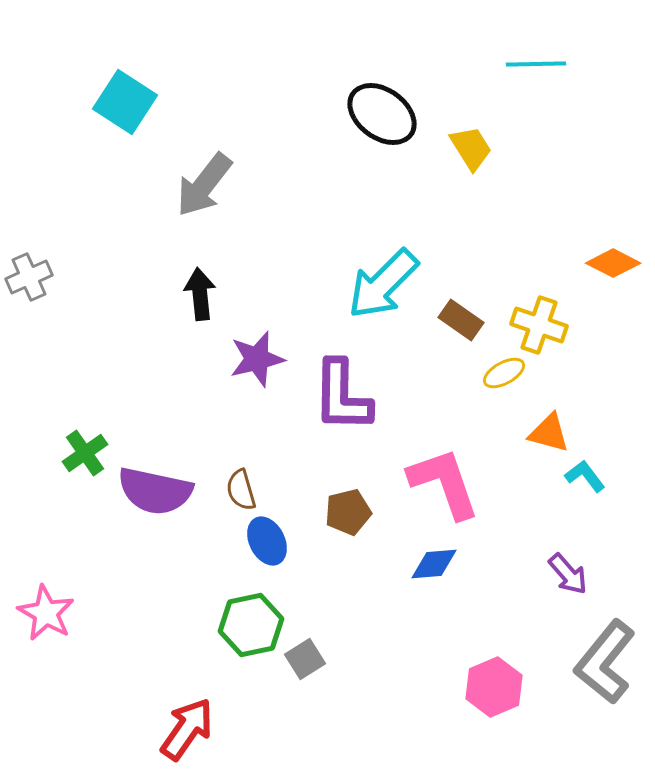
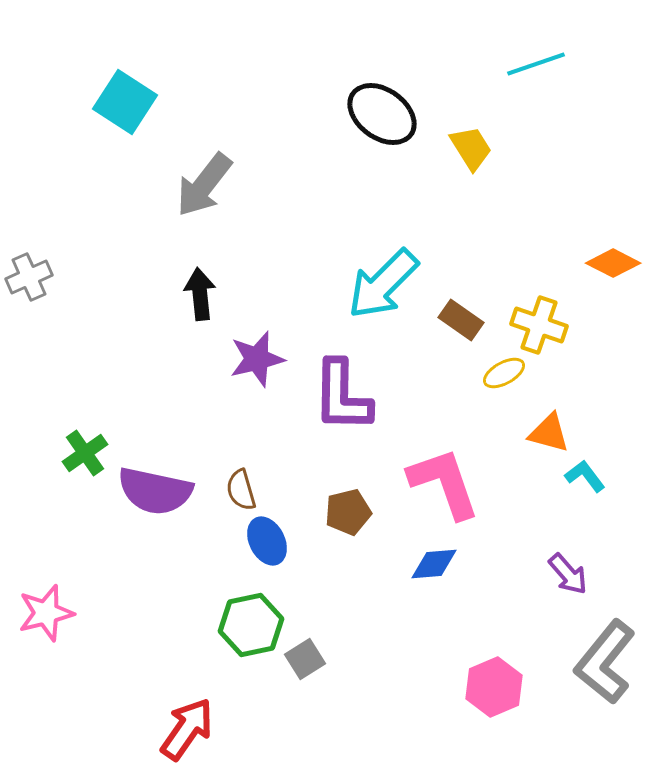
cyan line: rotated 18 degrees counterclockwise
pink star: rotated 28 degrees clockwise
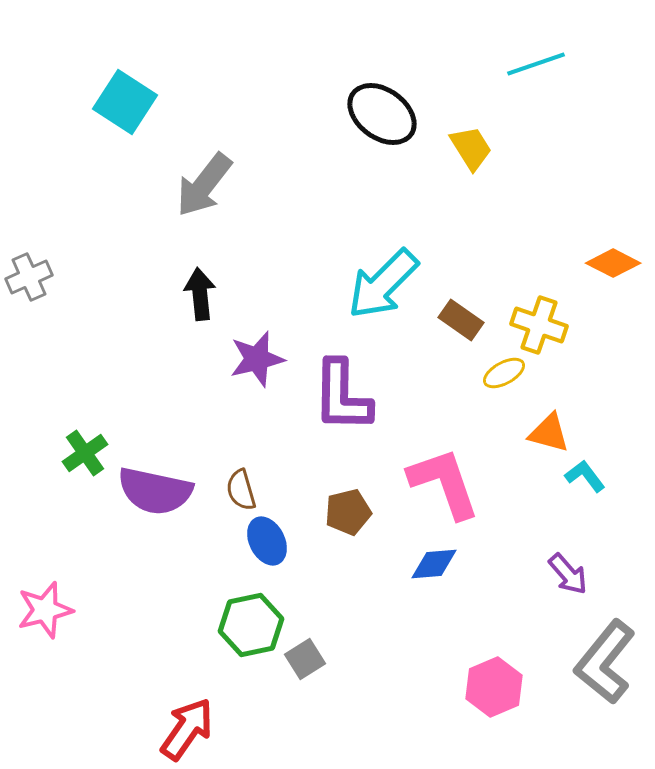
pink star: moved 1 px left, 3 px up
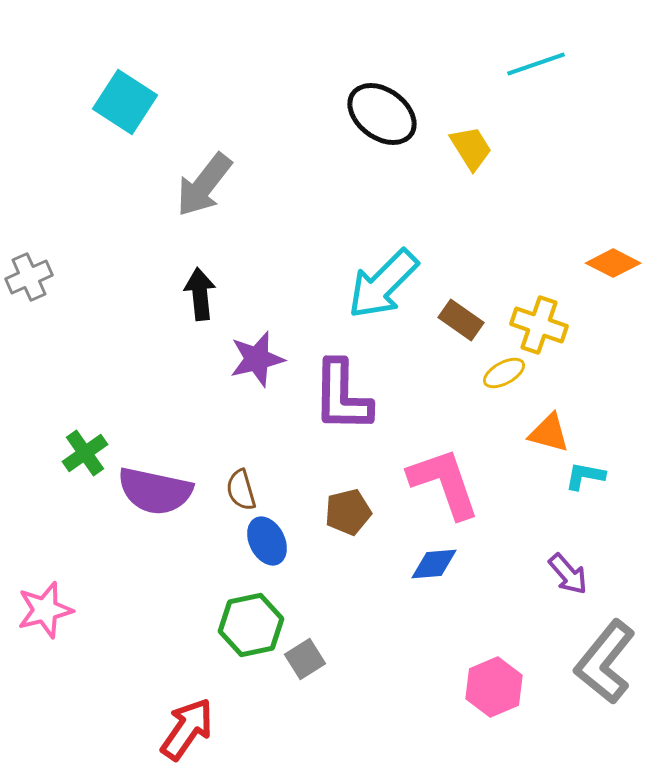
cyan L-shape: rotated 42 degrees counterclockwise
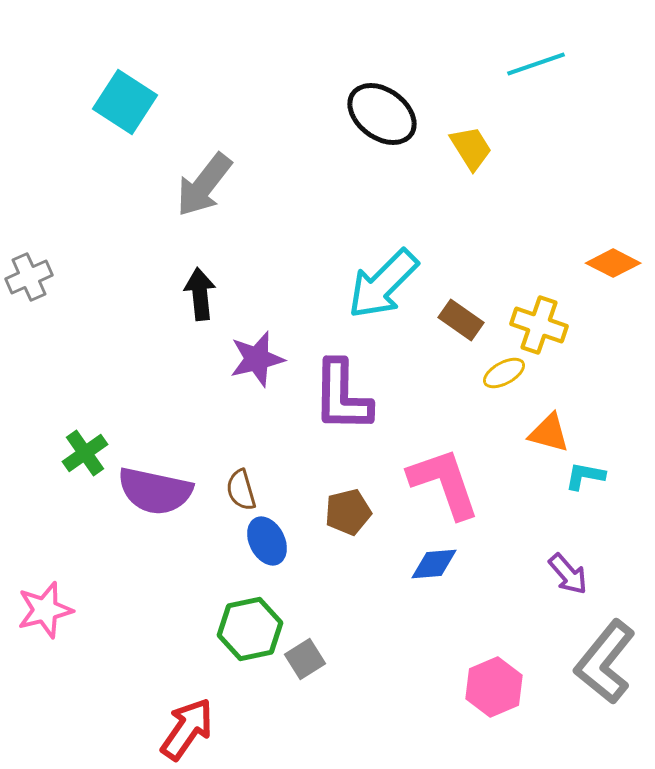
green hexagon: moved 1 px left, 4 px down
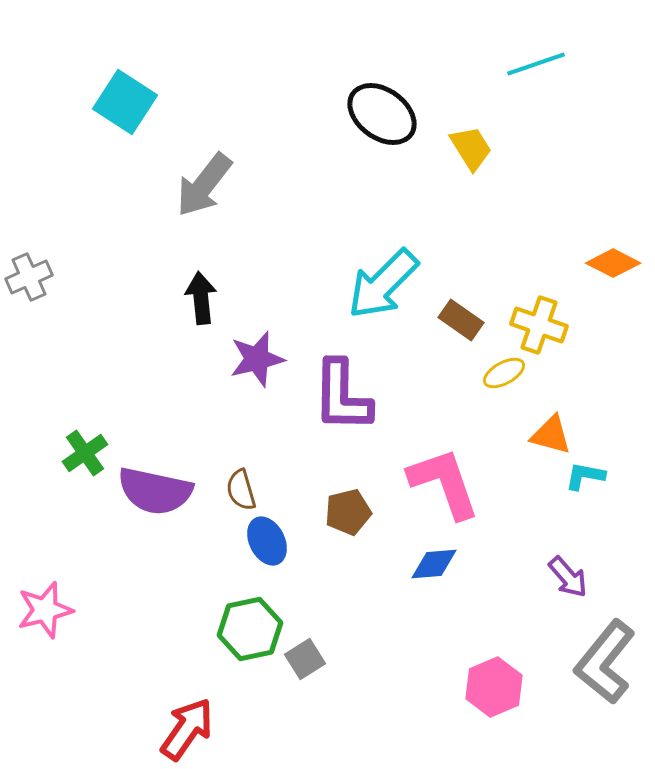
black arrow: moved 1 px right, 4 px down
orange triangle: moved 2 px right, 2 px down
purple arrow: moved 3 px down
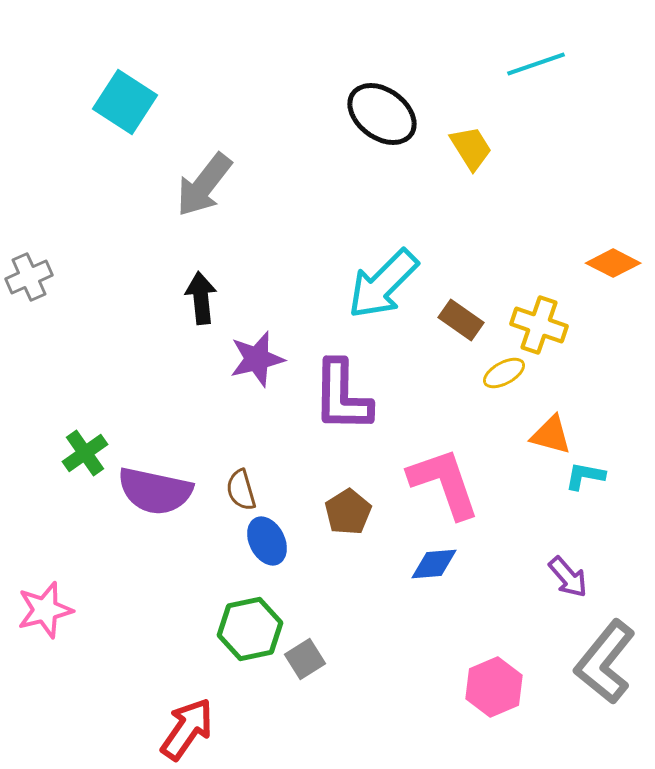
brown pentagon: rotated 18 degrees counterclockwise
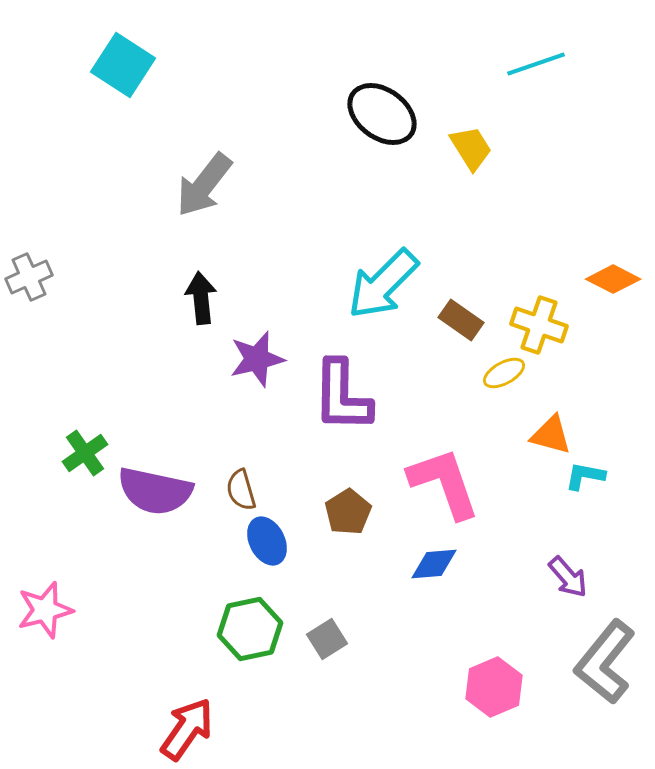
cyan square: moved 2 px left, 37 px up
orange diamond: moved 16 px down
gray square: moved 22 px right, 20 px up
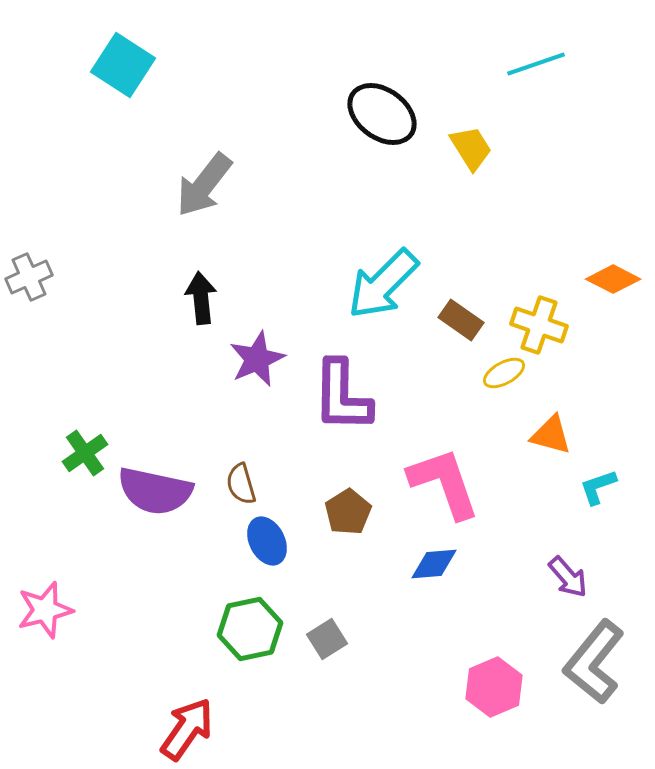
purple star: rotated 10 degrees counterclockwise
cyan L-shape: moved 13 px right, 11 px down; rotated 30 degrees counterclockwise
brown semicircle: moved 6 px up
gray L-shape: moved 11 px left
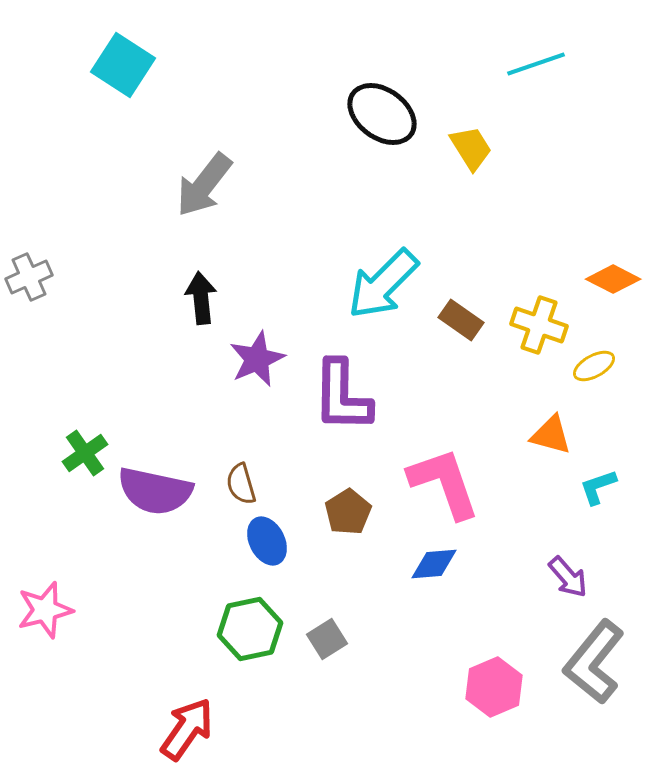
yellow ellipse: moved 90 px right, 7 px up
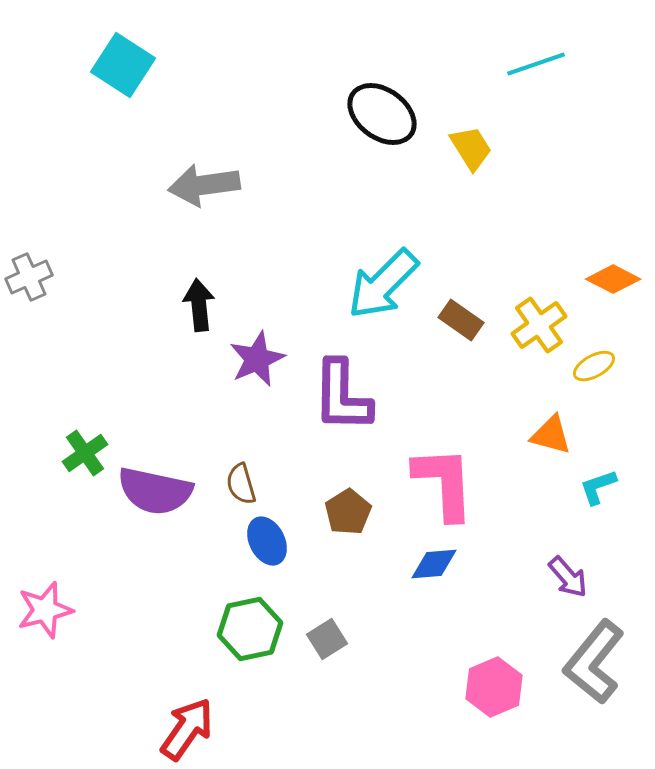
gray arrow: rotated 44 degrees clockwise
black arrow: moved 2 px left, 7 px down
yellow cross: rotated 36 degrees clockwise
pink L-shape: rotated 16 degrees clockwise
